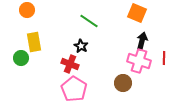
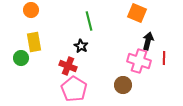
orange circle: moved 4 px right
green line: rotated 42 degrees clockwise
black arrow: moved 6 px right
red cross: moved 2 px left, 2 px down
brown circle: moved 2 px down
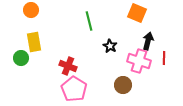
black star: moved 29 px right
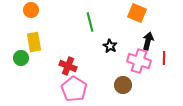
green line: moved 1 px right, 1 px down
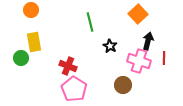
orange square: moved 1 px right, 1 px down; rotated 24 degrees clockwise
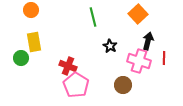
green line: moved 3 px right, 5 px up
pink pentagon: moved 2 px right, 4 px up
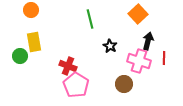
green line: moved 3 px left, 2 px down
green circle: moved 1 px left, 2 px up
brown circle: moved 1 px right, 1 px up
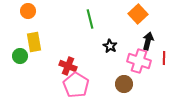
orange circle: moved 3 px left, 1 px down
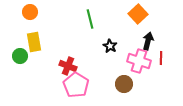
orange circle: moved 2 px right, 1 px down
red line: moved 3 px left
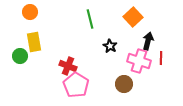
orange square: moved 5 px left, 3 px down
